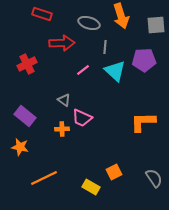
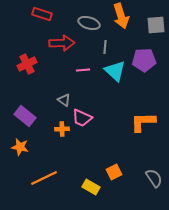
pink line: rotated 32 degrees clockwise
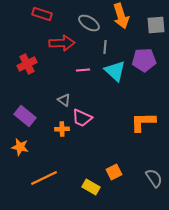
gray ellipse: rotated 15 degrees clockwise
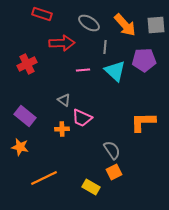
orange arrow: moved 4 px right, 9 px down; rotated 25 degrees counterclockwise
gray semicircle: moved 42 px left, 28 px up
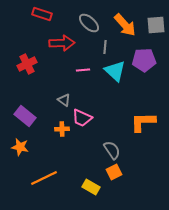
gray ellipse: rotated 10 degrees clockwise
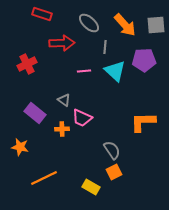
pink line: moved 1 px right, 1 px down
purple rectangle: moved 10 px right, 3 px up
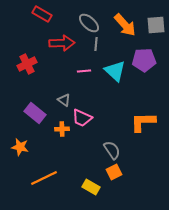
red rectangle: rotated 12 degrees clockwise
gray line: moved 9 px left, 3 px up
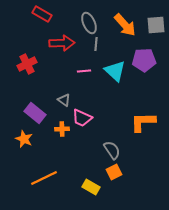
gray ellipse: rotated 25 degrees clockwise
orange star: moved 4 px right, 8 px up; rotated 12 degrees clockwise
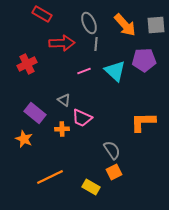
pink line: rotated 16 degrees counterclockwise
orange line: moved 6 px right, 1 px up
